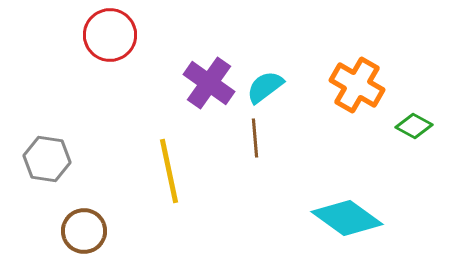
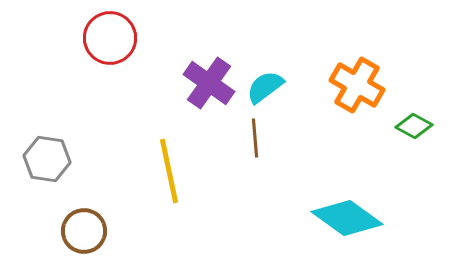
red circle: moved 3 px down
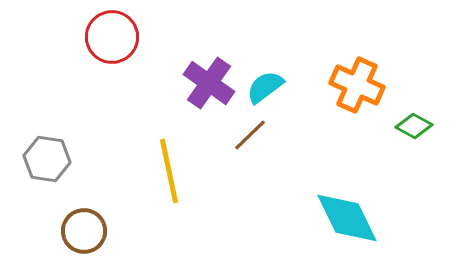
red circle: moved 2 px right, 1 px up
orange cross: rotated 6 degrees counterclockwise
brown line: moved 5 px left, 3 px up; rotated 51 degrees clockwise
cyan diamond: rotated 28 degrees clockwise
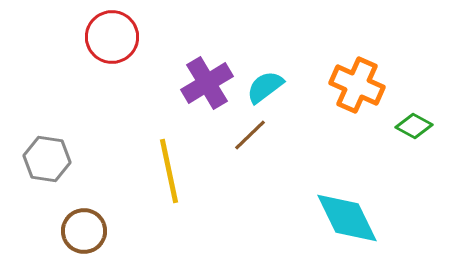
purple cross: moved 2 px left; rotated 24 degrees clockwise
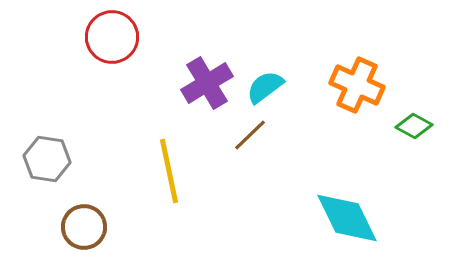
brown circle: moved 4 px up
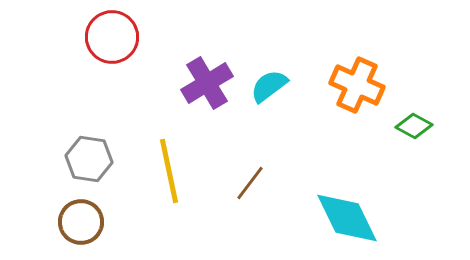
cyan semicircle: moved 4 px right, 1 px up
brown line: moved 48 px down; rotated 9 degrees counterclockwise
gray hexagon: moved 42 px right
brown circle: moved 3 px left, 5 px up
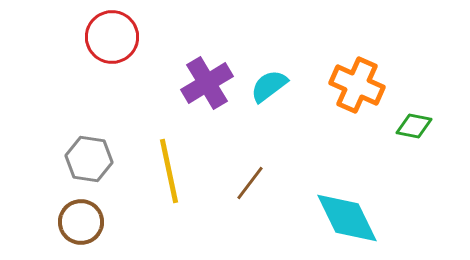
green diamond: rotated 18 degrees counterclockwise
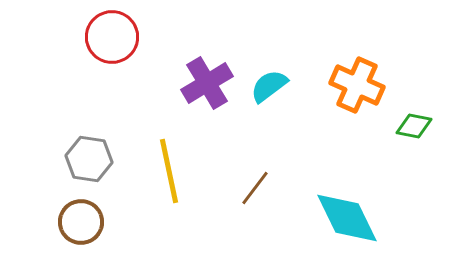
brown line: moved 5 px right, 5 px down
